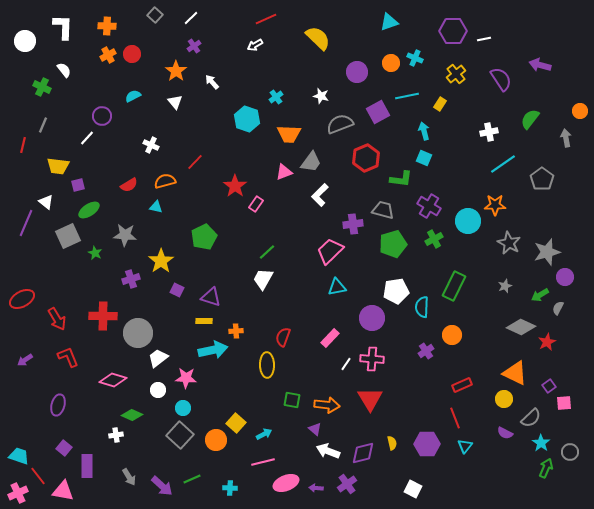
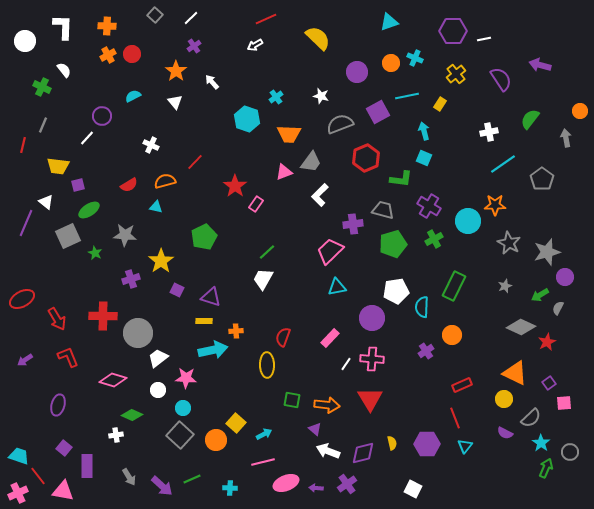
purple square at (549, 386): moved 3 px up
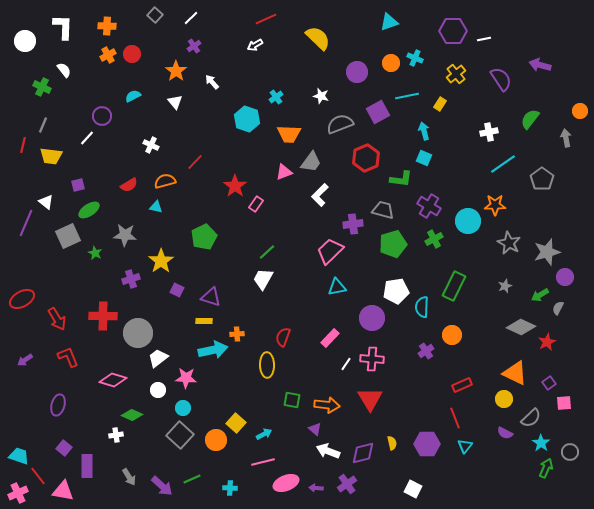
yellow trapezoid at (58, 166): moved 7 px left, 10 px up
orange cross at (236, 331): moved 1 px right, 3 px down
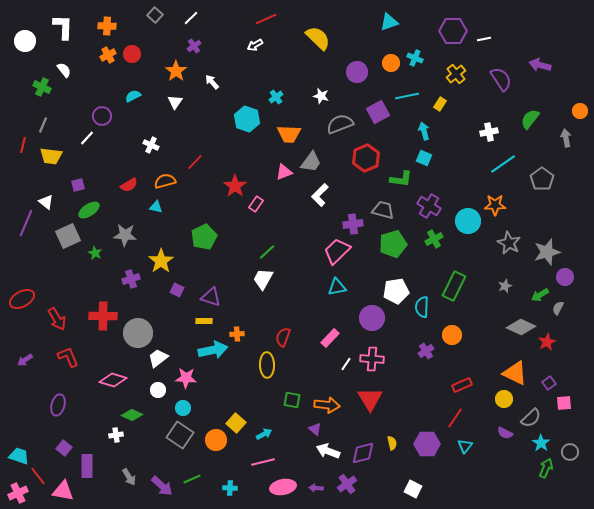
white triangle at (175, 102): rotated 14 degrees clockwise
pink trapezoid at (330, 251): moved 7 px right
red line at (455, 418): rotated 55 degrees clockwise
gray square at (180, 435): rotated 8 degrees counterclockwise
pink ellipse at (286, 483): moved 3 px left, 4 px down; rotated 10 degrees clockwise
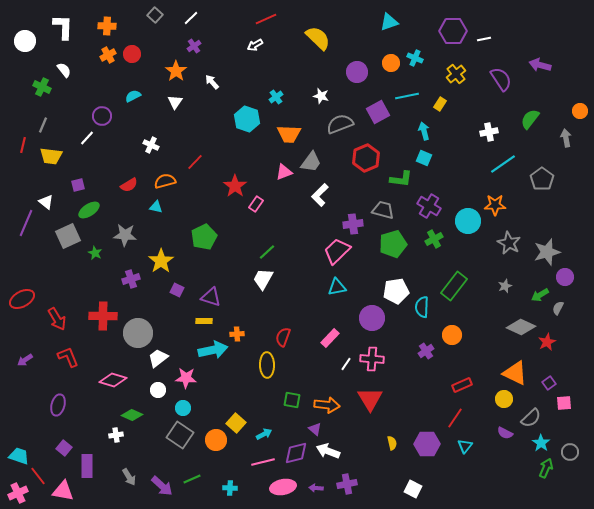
green rectangle at (454, 286): rotated 12 degrees clockwise
purple diamond at (363, 453): moved 67 px left
purple cross at (347, 484): rotated 24 degrees clockwise
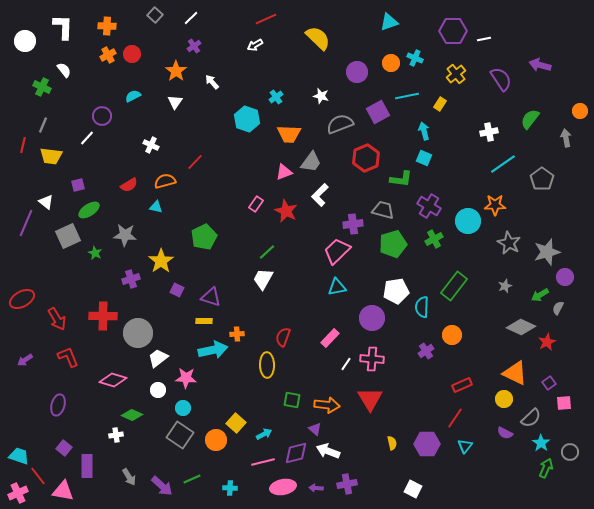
red star at (235, 186): moved 51 px right, 25 px down; rotated 10 degrees counterclockwise
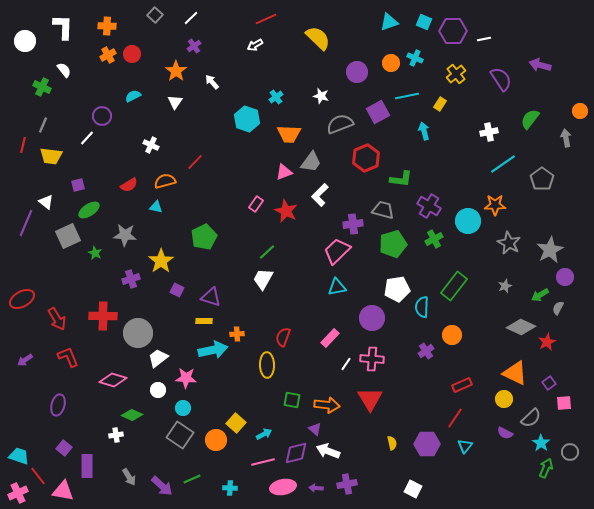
cyan square at (424, 158): moved 136 px up
gray star at (547, 252): moved 3 px right, 2 px up; rotated 12 degrees counterclockwise
white pentagon at (396, 291): moved 1 px right, 2 px up
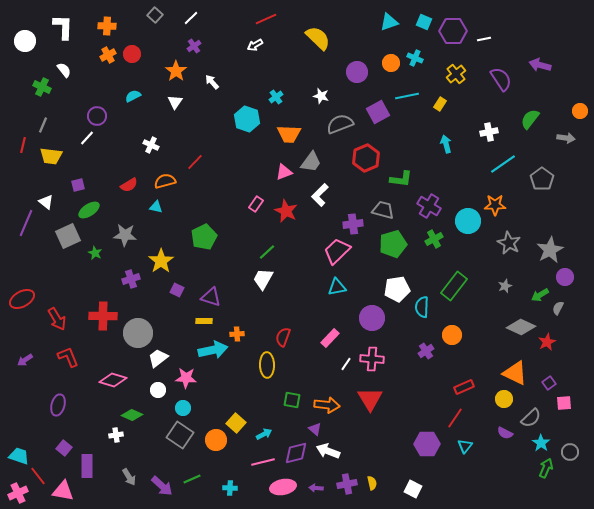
purple circle at (102, 116): moved 5 px left
cyan arrow at (424, 131): moved 22 px right, 13 px down
gray arrow at (566, 138): rotated 108 degrees clockwise
red rectangle at (462, 385): moved 2 px right, 2 px down
yellow semicircle at (392, 443): moved 20 px left, 40 px down
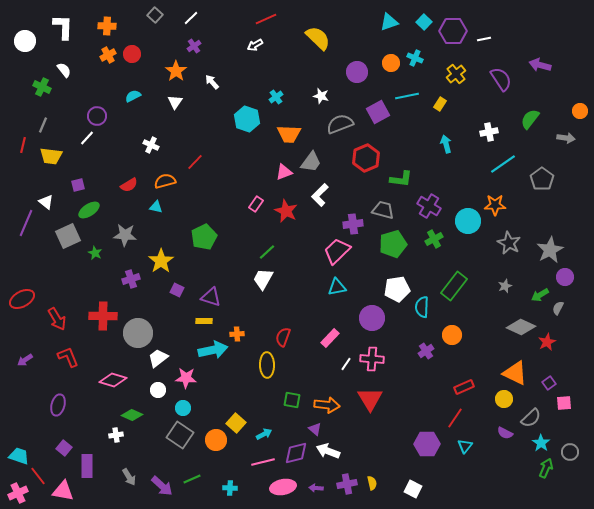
cyan square at (424, 22): rotated 21 degrees clockwise
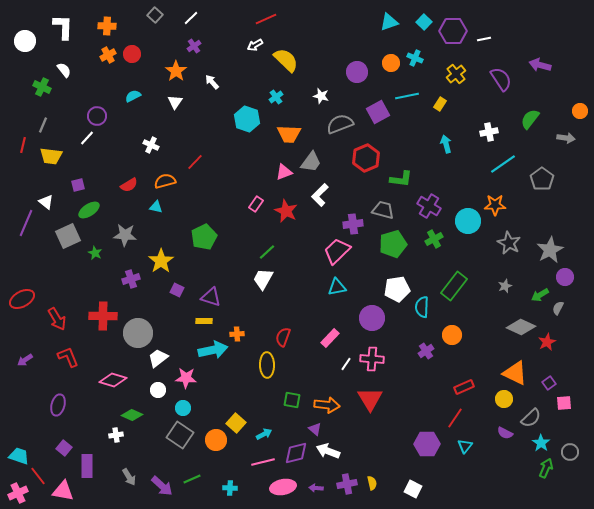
yellow semicircle at (318, 38): moved 32 px left, 22 px down
